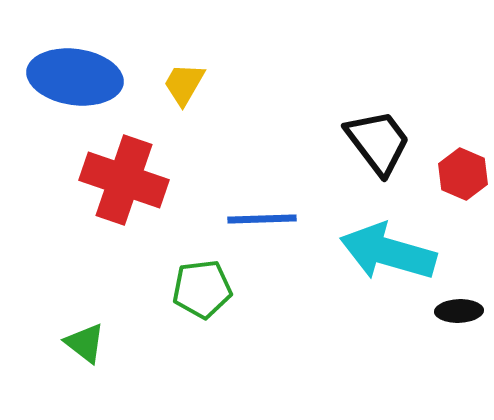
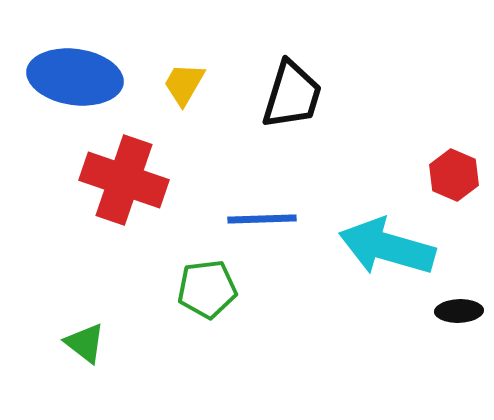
black trapezoid: moved 86 px left, 47 px up; rotated 54 degrees clockwise
red hexagon: moved 9 px left, 1 px down
cyan arrow: moved 1 px left, 5 px up
green pentagon: moved 5 px right
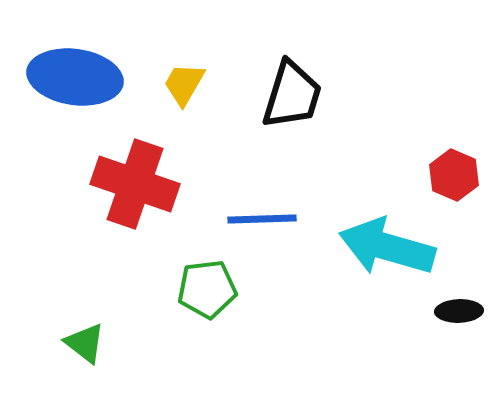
red cross: moved 11 px right, 4 px down
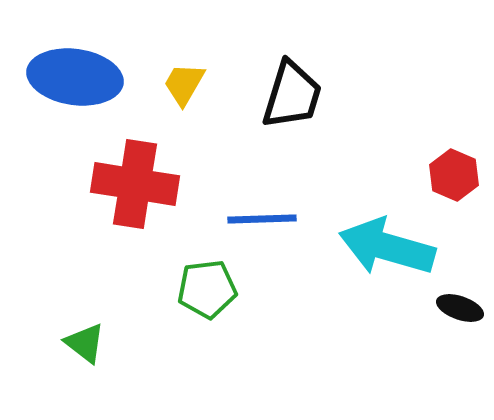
red cross: rotated 10 degrees counterclockwise
black ellipse: moved 1 px right, 3 px up; rotated 21 degrees clockwise
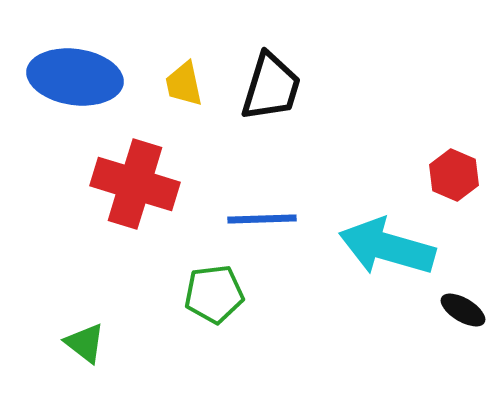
yellow trapezoid: rotated 42 degrees counterclockwise
black trapezoid: moved 21 px left, 8 px up
red cross: rotated 8 degrees clockwise
green pentagon: moved 7 px right, 5 px down
black ellipse: moved 3 px right, 2 px down; rotated 12 degrees clockwise
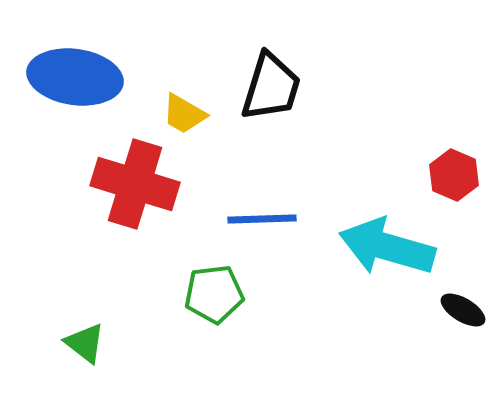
yellow trapezoid: moved 30 px down; rotated 48 degrees counterclockwise
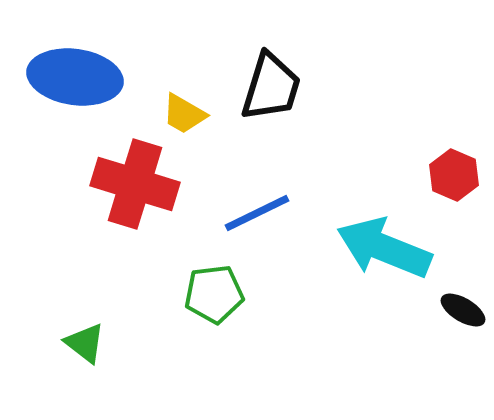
blue line: moved 5 px left, 6 px up; rotated 24 degrees counterclockwise
cyan arrow: moved 3 px left, 1 px down; rotated 6 degrees clockwise
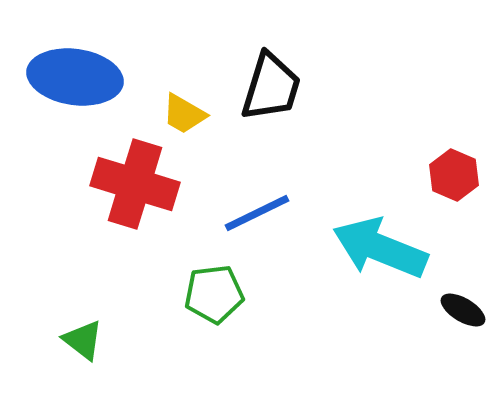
cyan arrow: moved 4 px left
green triangle: moved 2 px left, 3 px up
